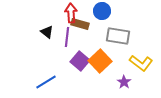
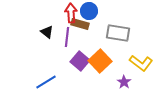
blue circle: moved 13 px left
gray rectangle: moved 3 px up
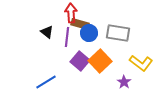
blue circle: moved 22 px down
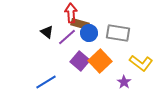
purple line: rotated 42 degrees clockwise
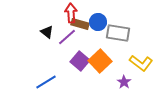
blue circle: moved 9 px right, 11 px up
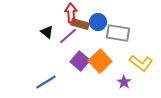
purple line: moved 1 px right, 1 px up
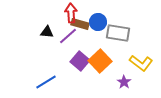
black triangle: rotated 32 degrees counterclockwise
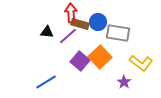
orange square: moved 4 px up
